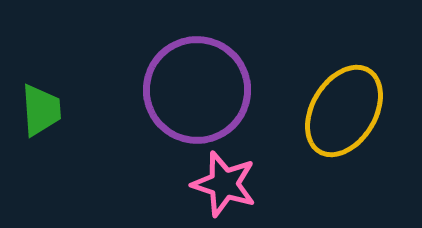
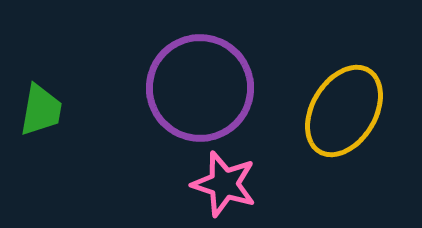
purple circle: moved 3 px right, 2 px up
green trapezoid: rotated 14 degrees clockwise
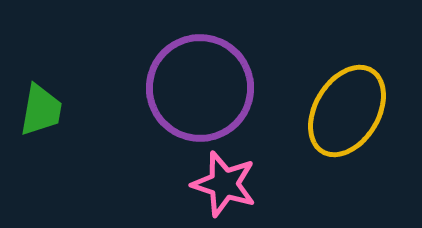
yellow ellipse: moved 3 px right
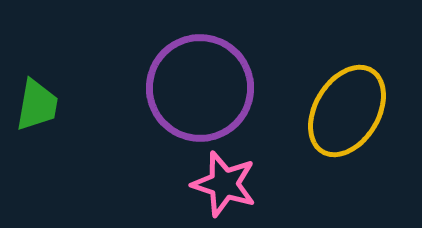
green trapezoid: moved 4 px left, 5 px up
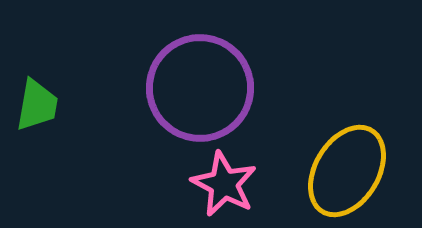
yellow ellipse: moved 60 px down
pink star: rotated 10 degrees clockwise
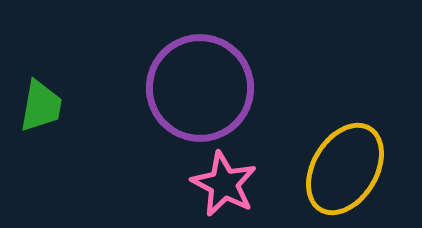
green trapezoid: moved 4 px right, 1 px down
yellow ellipse: moved 2 px left, 2 px up
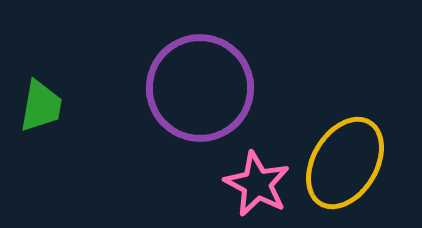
yellow ellipse: moved 6 px up
pink star: moved 33 px right
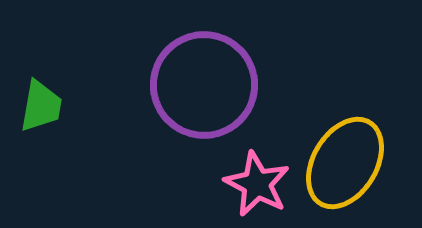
purple circle: moved 4 px right, 3 px up
